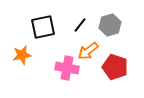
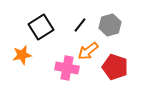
black square: moved 2 px left; rotated 20 degrees counterclockwise
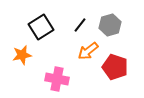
pink cross: moved 10 px left, 11 px down
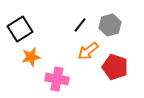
black square: moved 21 px left, 2 px down
orange star: moved 9 px right, 2 px down
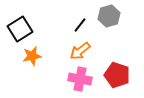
gray hexagon: moved 1 px left, 9 px up
orange arrow: moved 8 px left
orange star: moved 1 px right, 1 px up
red pentagon: moved 2 px right, 8 px down
pink cross: moved 23 px right
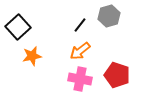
black square: moved 2 px left, 2 px up; rotated 10 degrees counterclockwise
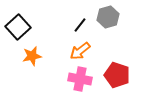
gray hexagon: moved 1 px left, 1 px down
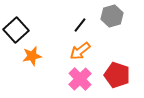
gray hexagon: moved 4 px right, 1 px up
black square: moved 2 px left, 3 px down
pink cross: rotated 35 degrees clockwise
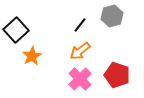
orange star: rotated 18 degrees counterclockwise
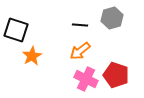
gray hexagon: moved 2 px down
black line: rotated 56 degrees clockwise
black square: rotated 30 degrees counterclockwise
red pentagon: moved 1 px left
pink cross: moved 6 px right; rotated 20 degrees counterclockwise
